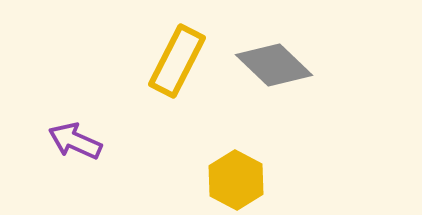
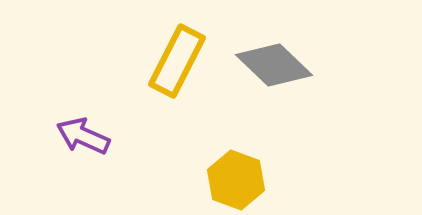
purple arrow: moved 8 px right, 5 px up
yellow hexagon: rotated 8 degrees counterclockwise
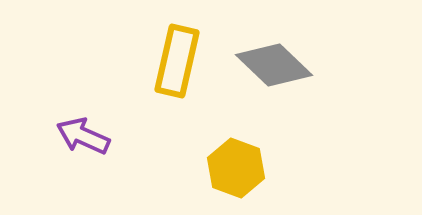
yellow rectangle: rotated 14 degrees counterclockwise
yellow hexagon: moved 12 px up
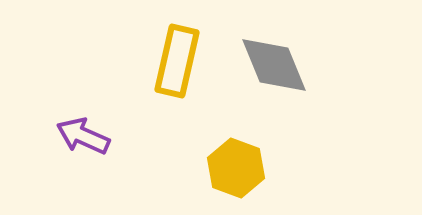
gray diamond: rotated 24 degrees clockwise
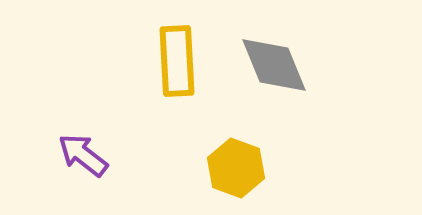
yellow rectangle: rotated 16 degrees counterclockwise
purple arrow: moved 19 px down; rotated 14 degrees clockwise
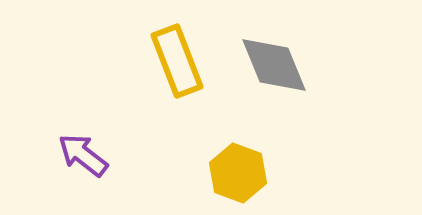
yellow rectangle: rotated 18 degrees counterclockwise
yellow hexagon: moved 2 px right, 5 px down
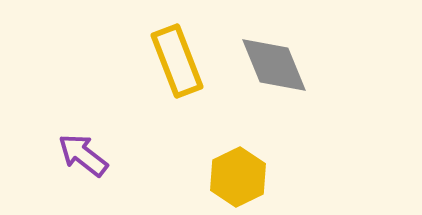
yellow hexagon: moved 4 px down; rotated 14 degrees clockwise
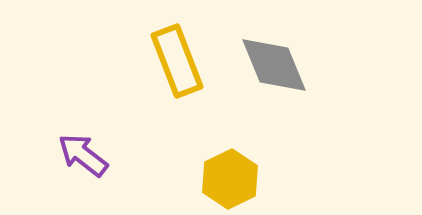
yellow hexagon: moved 8 px left, 2 px down
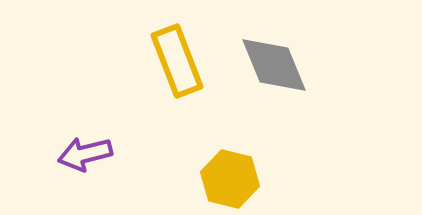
purple arrow: moved 2 px right, 1 px up; rotated 52 degrees counterclockwise
yellow hexagon: rotated 20 degrees counterclockwise
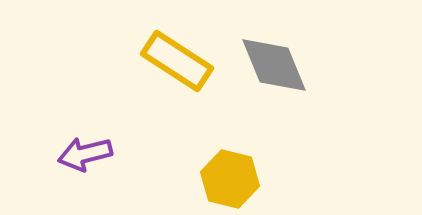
yellow rectangle: rotated 36 degrees counterclockwise
